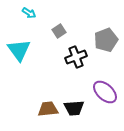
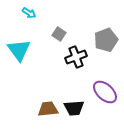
gray square: moved 3 px down; rotated 24 degrees counterclockwise
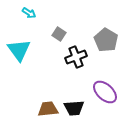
gray pentagon: rotated 20 degrees counterclockwise
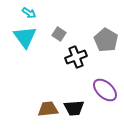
cyan triangle: moved 6 px right, 13 px up
purple ellipse: moved 2 px up
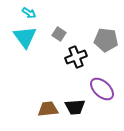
gray pentagon: rotated 25 degrees counterclockwise
purple ellipse: moved 3 px left, 1 px up
black trapezoid: moved 1 px right, 1 px up
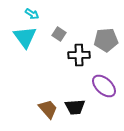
cyan arrow: moved 3 px right, 1 px down
gray pentagon: rotated 10 degrees counterclockwise
black cross: moved 3 px right, 2 px up; rotated 20 degrees clockwise
purple ellipse: moved 2 px right, 3 px up
brown trapezoid: rotated 55 degrees clockwise
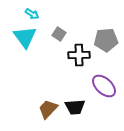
brown trapezoid: rotated 95 degrees counterclockwise
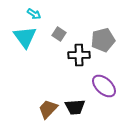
cyan arrow: moved 2 px right
gray pentagon: moved 3 px left; rotated 10 degrees counterclockwise
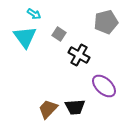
gray pentagon: moved 3 px right, 18 px up
black cross: rotated 30 degrees clockwise
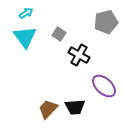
cyan arrow: moved 8 px left, 1 px up; rotated 64 degrees counterclockwise
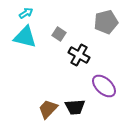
cyan triangle: rotated 40 degrees counterclockwise
